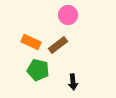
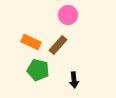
brown rectangle: rotated 12 degrees counterclockwise
black arrow: moved 1 px right, 2 px up
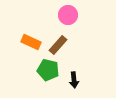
green pentagon: moved 10 px right
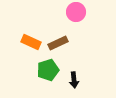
pink circle: moved 8 px right, 3 px up
brown rectangle: moved 2 px up; rotated 24 degrees clockwise
green pentagon: rotated 30 degrees counterclockwise
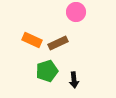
orange rectangle: moved 1 px right, 2 px up
green pentagon: moved 1 px left, 1 px down
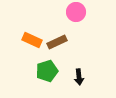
brown rectangle: moved 1 px left, 1 px up
black arrow: moved 5 px right, 3 px up
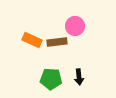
pink circle: moved 1 px left, 14 px down
brown rectangle: rotated 18 degrees clockwise
green pentagon: moved 4 px right, 8 px down; rotated 20 degrees clockwise
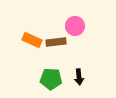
brown rectangle: moved 1 px left
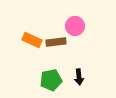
green pentagon: moved 1 px down; rotated 15 degrees counterclockwise
